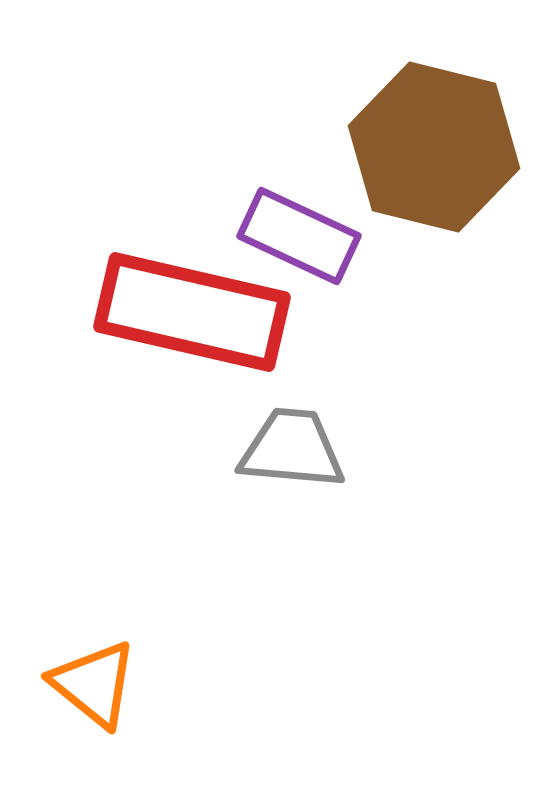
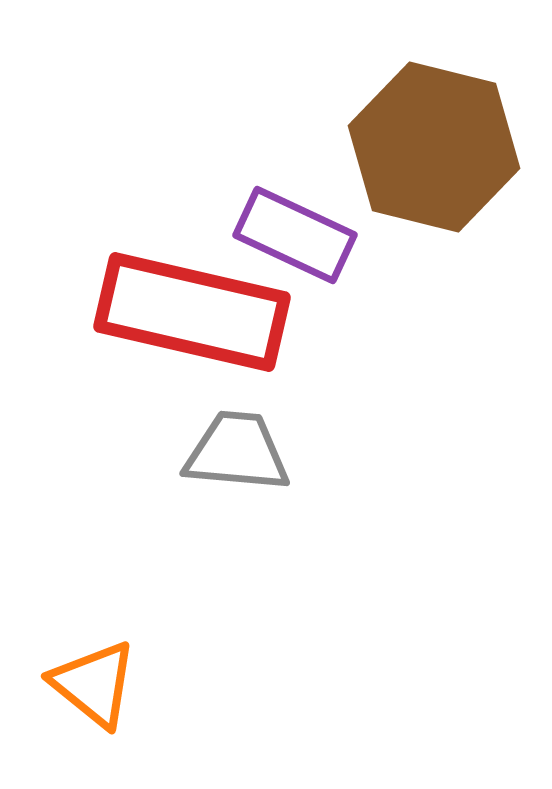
purple rectangle: moved 4 px left, 1 px up
gray trapezoid: moved 55 px left, 3 px down
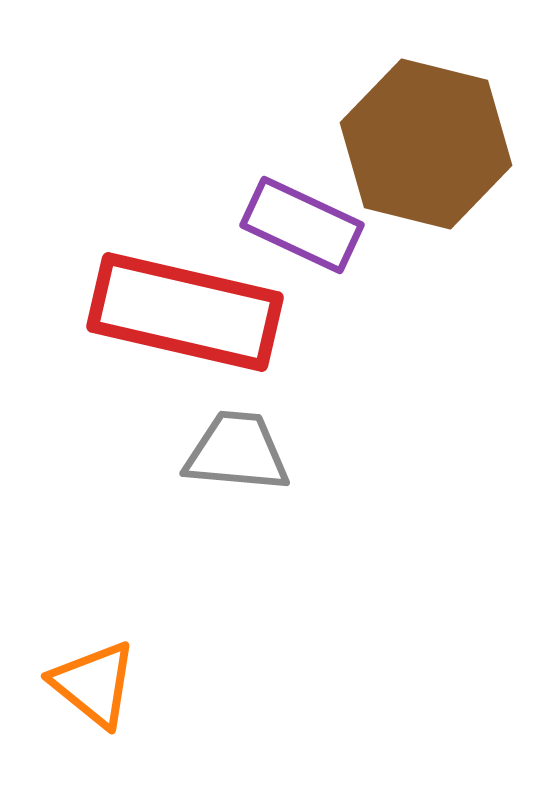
brown hexagon: moved 8 px left, 3 px up
purple rectangle: moved 7 px right, 10 px up
red rectangle: moved 7 px left
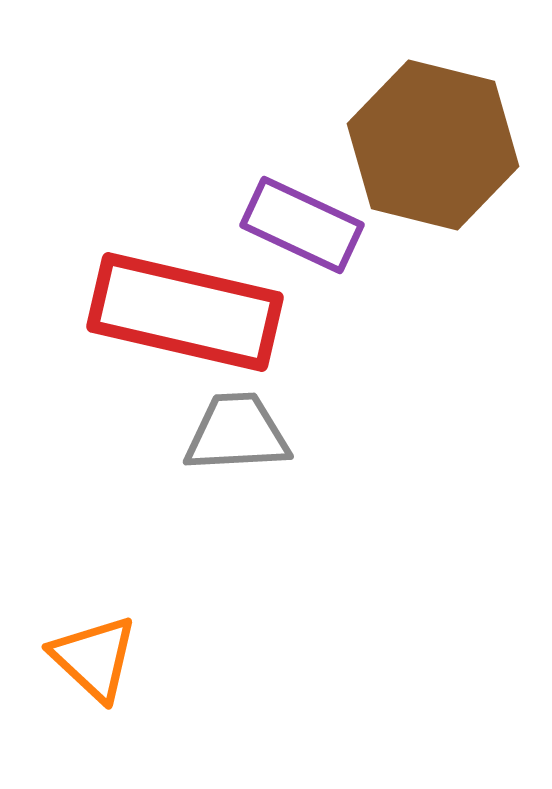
brown hexagon: moved 7 px right, 1 px down
gray trapezoid: moved 19 px up; rotated 8 degrees counterclockwise
orange triangle: moved 26 px up; rotated 4 degrees clockwise
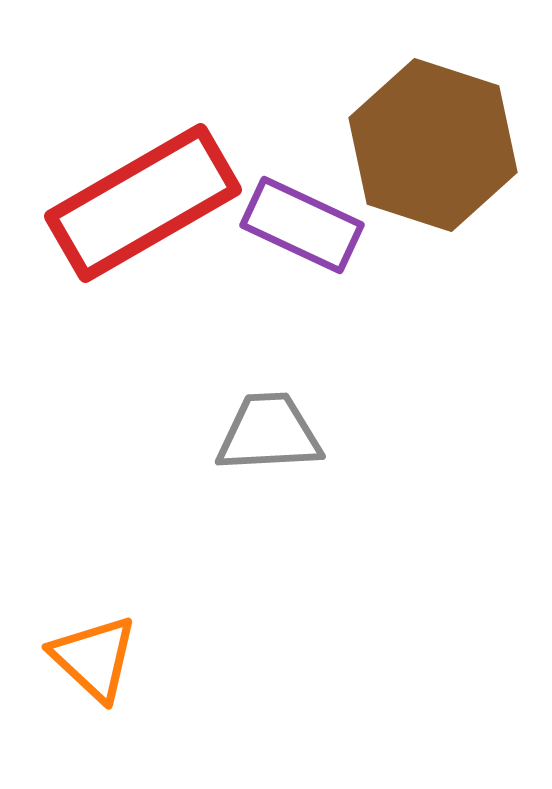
brown hexagon: rotated 4 degrees clockwise
red rectangle: moved 42 px left, 109 px up; rotated 43 degrees counterclockwise
gray trapezoid: moved 32 px right
